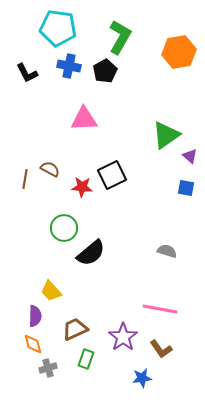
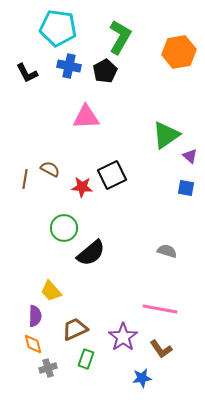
pink triangle: moved 2 px right, 2 px up
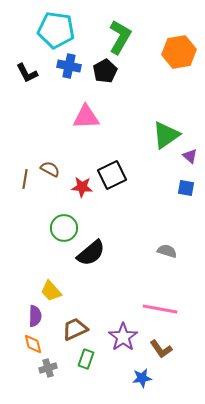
cyan pentagon: moved 2 px left, 2 px down
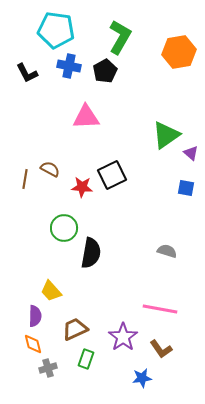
purple triangle: moved 1 px right, 3 px up
black semicircle: rotated 40 degrees counterclockwise
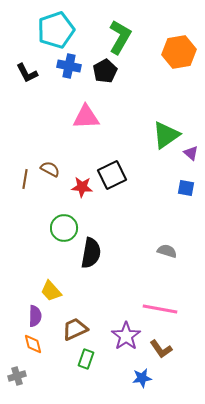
cyan pentagon: rotated 27 degrees counterclockwise
purple star: moved 3 px right, 1 px up
gray cross: moved 31 px left, 8 px down
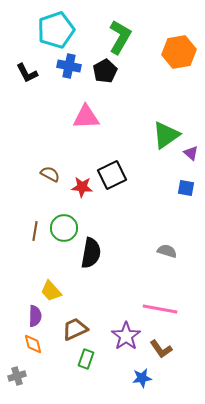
brown semicircle: moved 5 px down
brown line: moved 10 px right, 52 px down
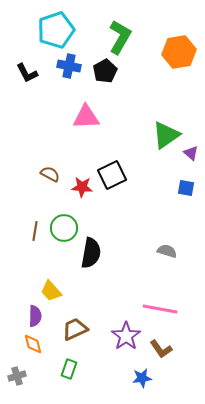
green rectangle: moved 17 px left, 10 px down
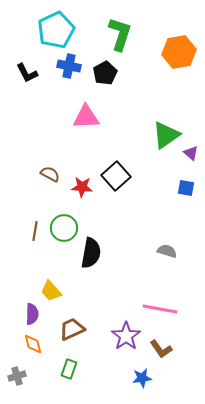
cyan pentagon: rotated 6 degrees counterclockwise
green L-shape: moved 3 px up; rotated 12 degrees counterclockwise
black pentagon: moved 2 px down
black square: moved 4 px right, 1 px down; rotated 16 degrees counterclockwise
purple semicircle: moved 3 px left, 2 px up
brown trapezoid: moved 3 px left
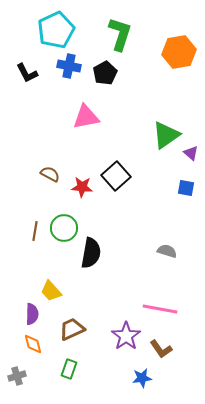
pink triangle: rotated 8 degrees counterclockwise
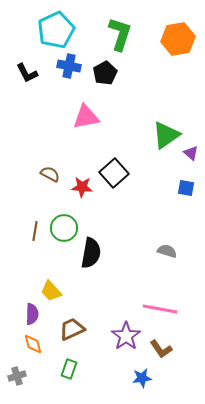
orange hexagon: moved 1 px left, 13 px up
black square: moved 2 px left, 3 px up
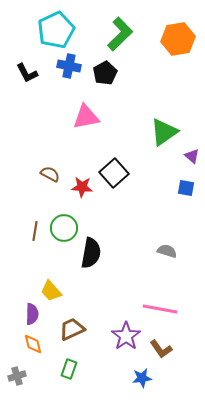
green L-shape: rotated 28 degrees clockwise
green triangle: moved 2 px left, 3 px up
purple triangle: moved 1 px right, 3 px down
